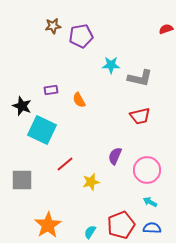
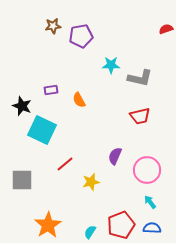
cyan arrow: rotated 24 degrees clockwise
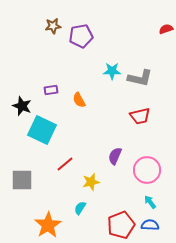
cyan star: moved 1 px right, 6 px down
blue semicircle: moved 2 px left, 3 px up
cyan semicircle: moved 10 px left, 24 px up
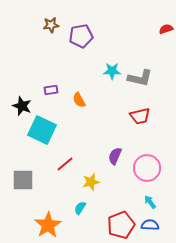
brown star: moved 2 px left, 1 px up
pink circle: moved 2 px up
gray square: moved 1 px right
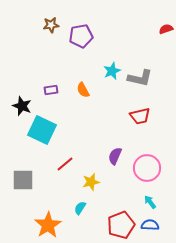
cyan star: rotated 24 degrees counterclockwise
orange semicircle: moved 4 px right, 10 px up
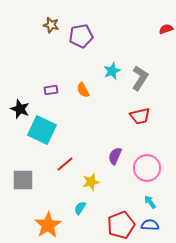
brown star: rotated 21 degrees clockwise
gray L-shape: rotated 70 degrees counterclockwise
black star: moved 2 px left, 3 px down
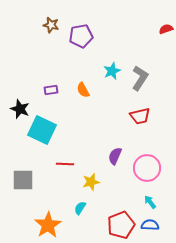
red line: rotated 42 degrees clockwise
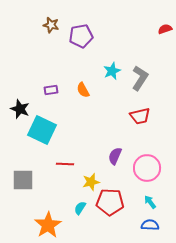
red semicircle: moved 1 px left
red pentagon: moved 11 px left, 23 px up; rotated 24 degrees clockwise
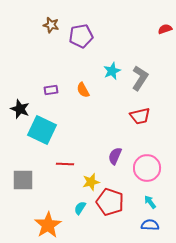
red pentagon: rotated 16 degrees clockwise
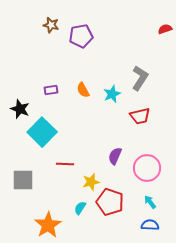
cyan star: moved 23 px down
cyan square: moved 2 px down; rotated 20 degrees clockwise
